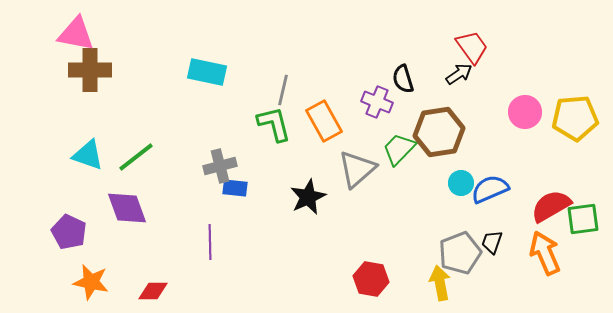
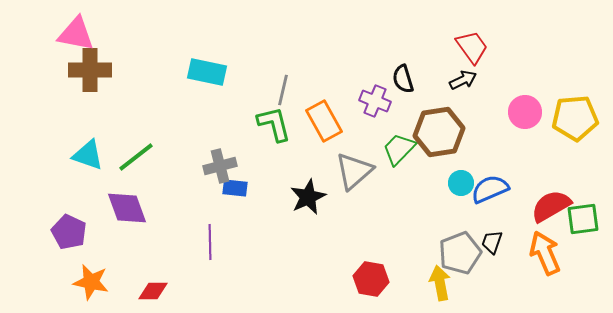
black arrow: moved 4 px right, 6 px down; rotated 8 degrees clockwise
purple cross: moved 2 px left, 1 px up
gray triangle: moved 3 px left, 2 px down
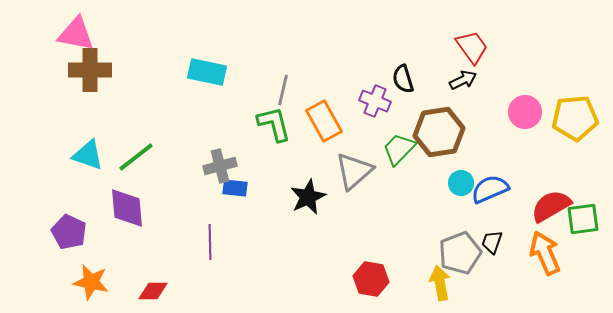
purple diamond: rotated 15 degrees clockwise
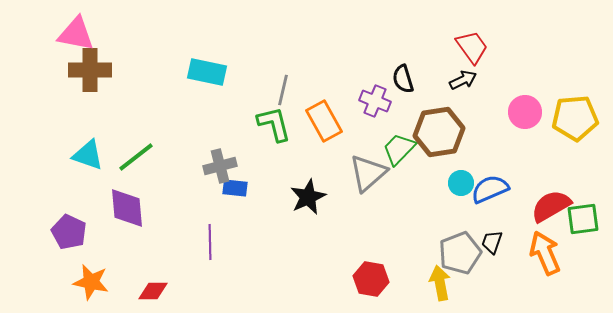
gray triangle: moved 14 px right, 2 px down
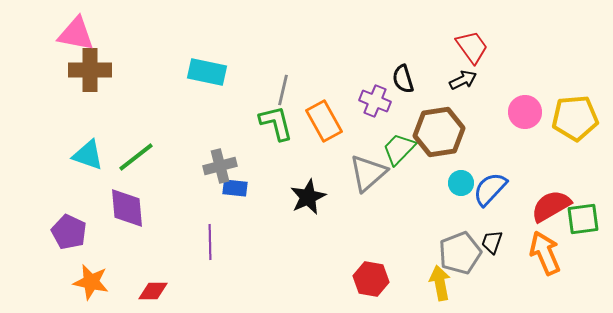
green L-shape: moved 2 px right, 1 px up
blue semicircle: rotated 24 degrees counterclockwise
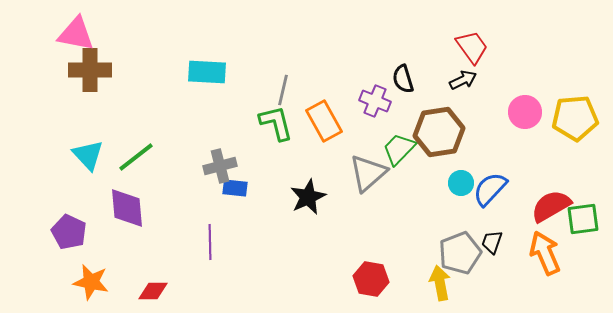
cyan rectangle: rotated 9 degrees counterclockwise
cyan triangle: rotated 28 degrees clockwise
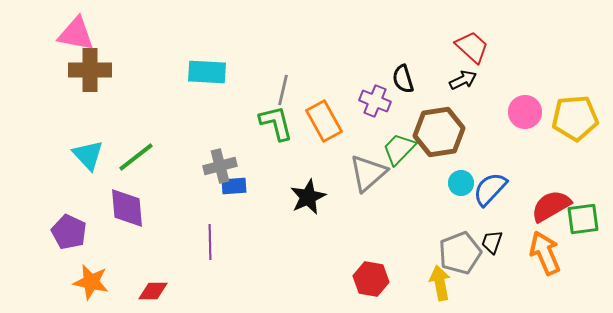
red trapezoid: rotated 12 degrees counterclockwise
blue rectangle: moved 1 px left, 2 px up; rotated 10 degrees counterclockwise
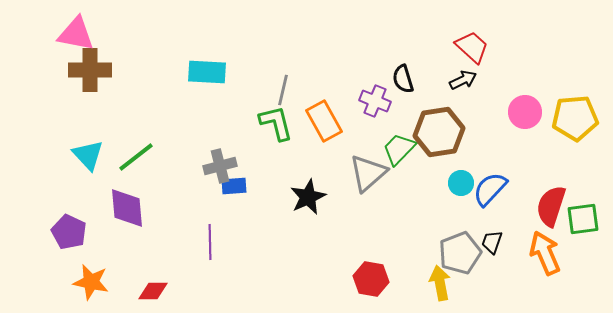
red semicircle: rotated 42 degrees counterclockwise
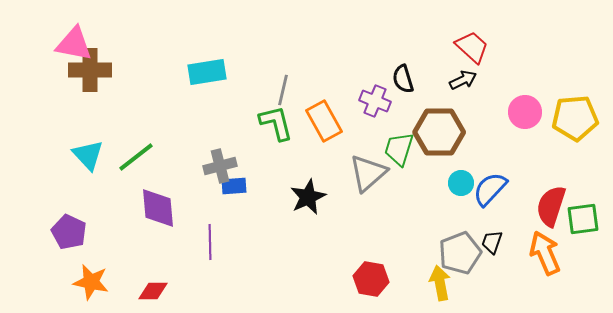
pink triangle: moved 2 px left, 10 px down
cyan rectangle: rotated 12 degrees counterclockwise
brown hexagon: rotated 9 degrees clockwise
green trapezoid: rotated 27 degrees counterclockwise
purple diamond: moved 31 px right
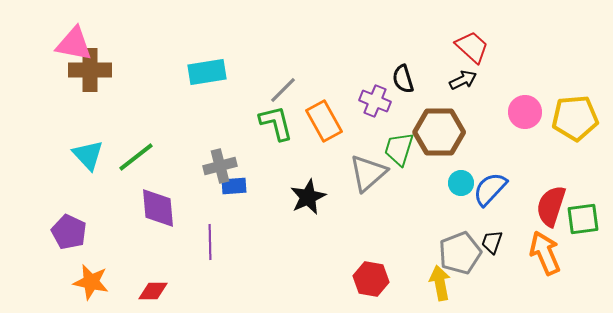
gray line: rotated 32 degrees clockwise
